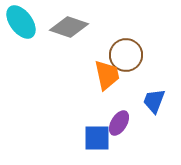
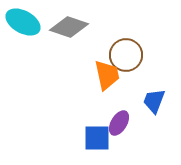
cyan ellipse: moved 2 px right; rotated 24 degrees counterclockwise
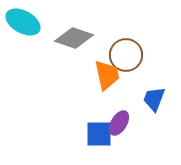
gray diamond: moved 5 px right, 11 px down
blue trapezoid: moved 2 px up
blue square: moved 2 px right, 4 px up
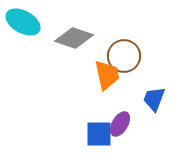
brown circle: moved 2 px left, 1 px down
purple ellipse: moved 1 px right, 1 px down
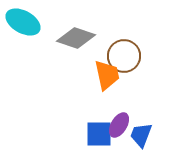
gray diamond: moved 2 px right
blue trapezoid: moved 13 px left, 36 px down
purple ellipse: moved 1 px left, 1 px down
